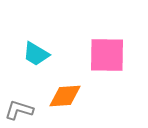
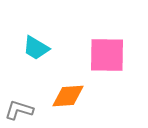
cyan trapezoid: moved 6 px up
orange diamond: moved 3 px right
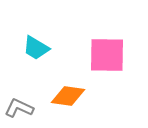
orange diamond: rotated 12 degrees clockwise
gray L-shape: moved 2 px up; rotated 8 degrees clockwise
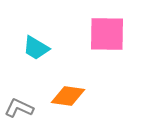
pink square: moved 21 px up
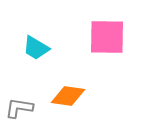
pink square: moved 3 px down
gray L-shape: rotated 16 degrees counterclockwise
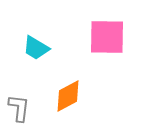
orange diamond: rotated 36 degrees counterclockwise
gray L-shape: rotated 88 degrees clockwise
